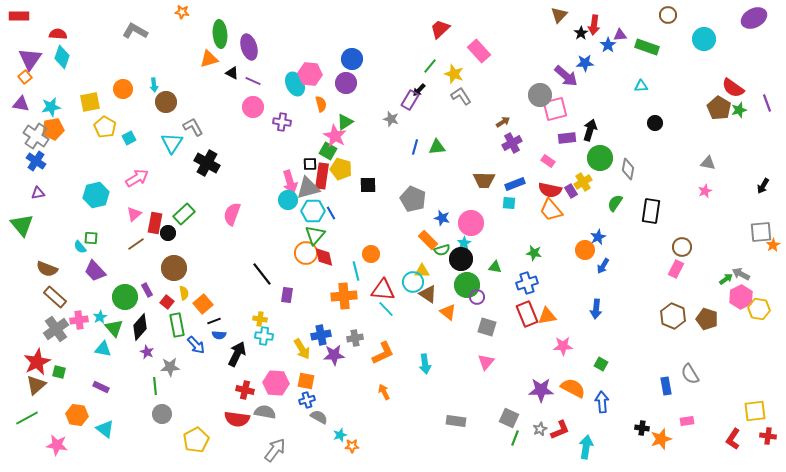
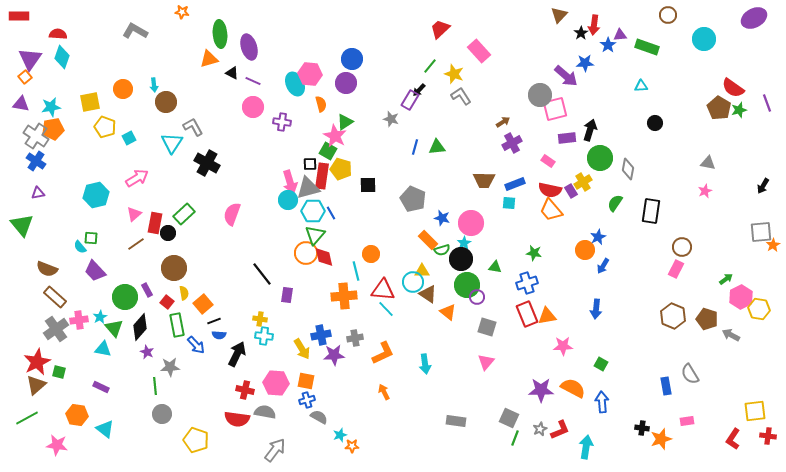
yellow pentagon at (105, 127): rotated 10 degrees counterclockwise
gray arrow at (741, 274): moved 10 px left, 61 px down
yellow pentagon at (196, 440): rotated 25 degrees counterclockwise
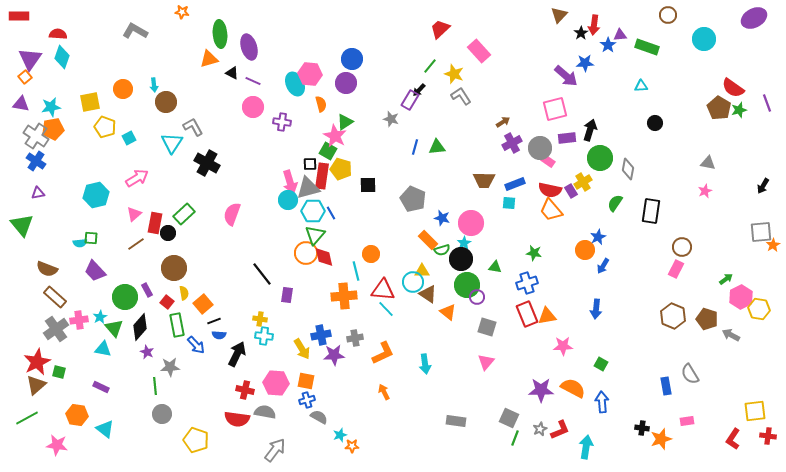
gray circle at (540, 95): moved 53 px down
cyan semicircle at (80, 247): moved 4 px up; rotated 56 degrees counterclockwise
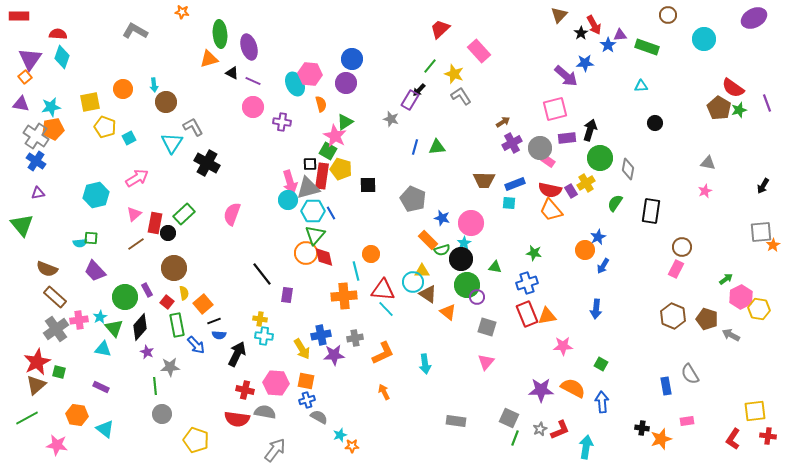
red arrow at (594, 25): rotated 36 degrees counterclockwise
yellow cross at (583, 182): moved 3 px right, 1 px down
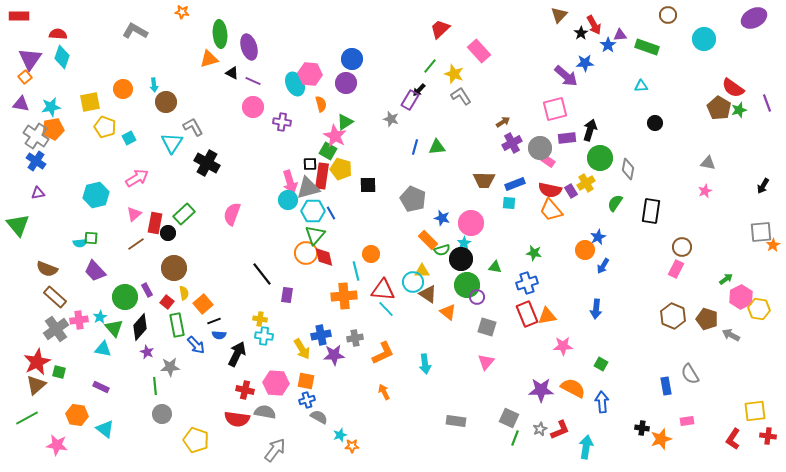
green triangle at (22, 225): moved 4 px left
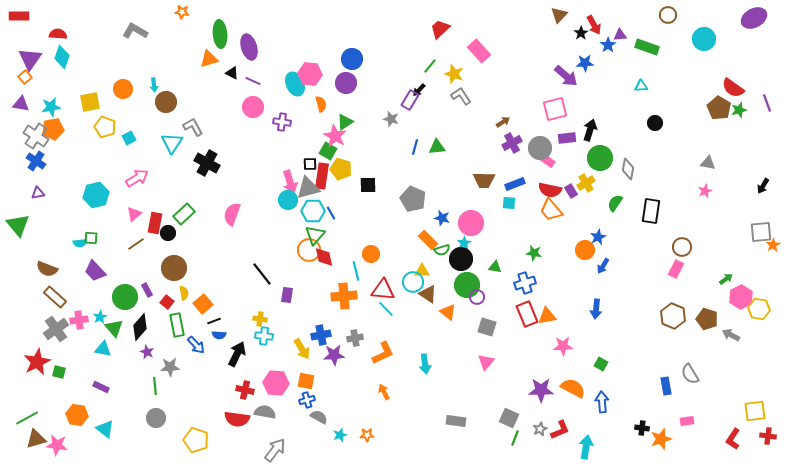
orange circle at (306, 253): moved 3 px right, 3 px up
blue cross at (527, 283): moved 2 px left
brown triangle at (36, 385): moved 54 px down; rotated 25 degrees clockwise
gray circle at (162, 414): moved 6 px left, 4 px down
orange star at (352, 446): moved 15 px right, 11 px up
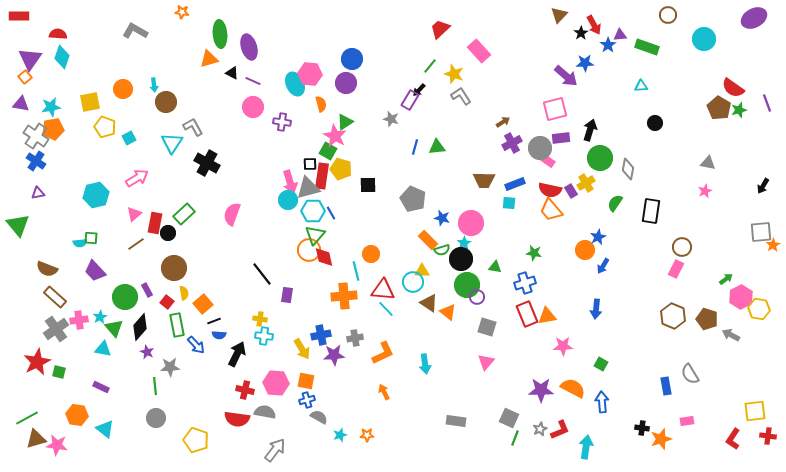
purple rectangle at (567, 138): moved 6 px left
brown triangle at (428, 294): moved 1 px right, 9 px down
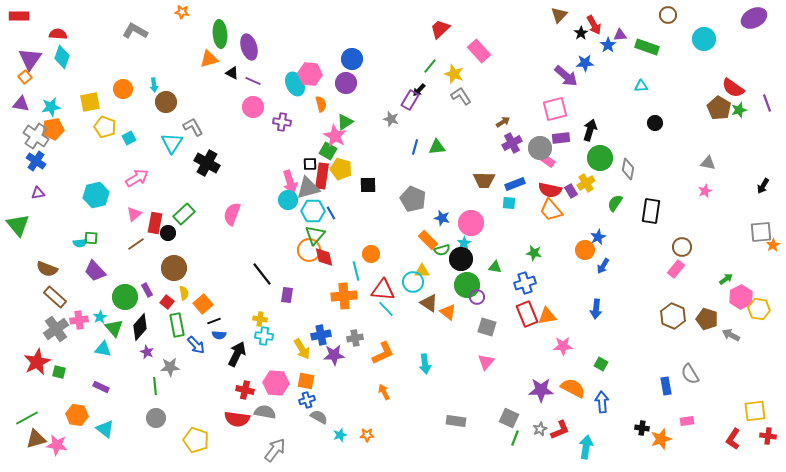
pink rectangle at (676, 269): rotated 12 degrees clockwise
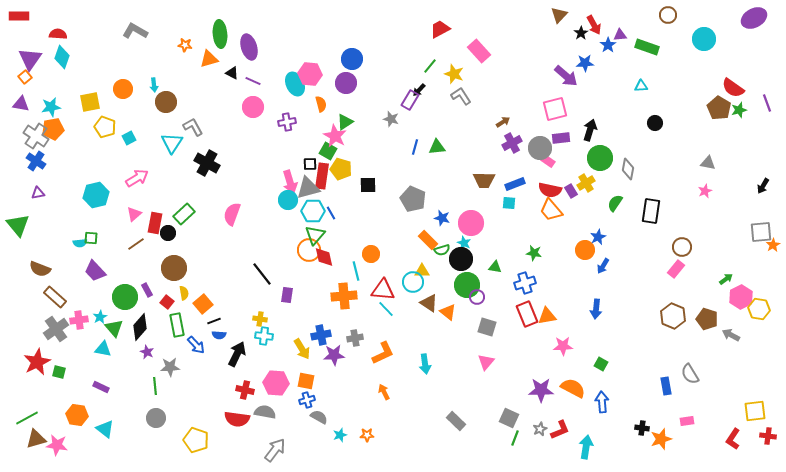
orange star at (182, 12): moved 3 px right, 33 px down
red trapezoid at (440, 29): rotated 15 degrees clockwise
purple cross at (282, 122): moved 5 px right; rotated 18 degrees counterclockwise
cyan star at (464, 243): rotated 16 degrees counterclockwise
brown semicircle at (47, 269): moved 7 px left
gray rectangle at (456, 421): rotated 36 degrees clockwise
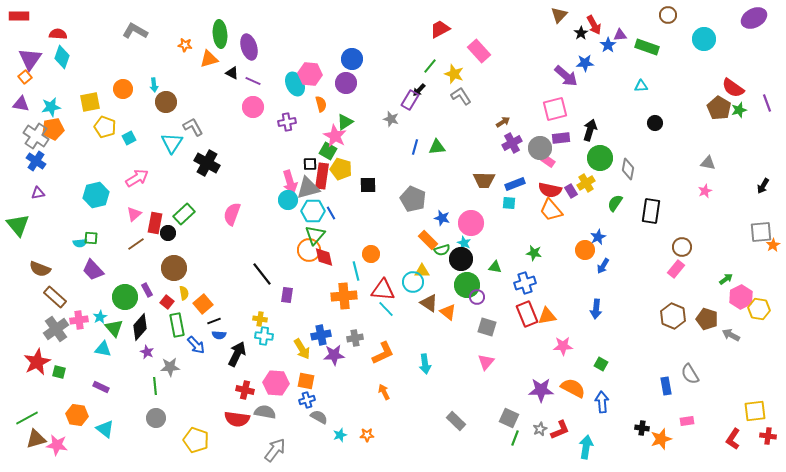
purple trapezoid at (95, 271): moved 2 px left, 1 px up
